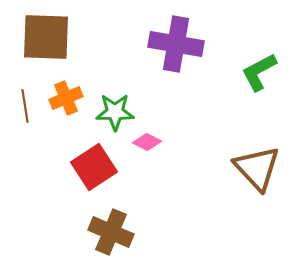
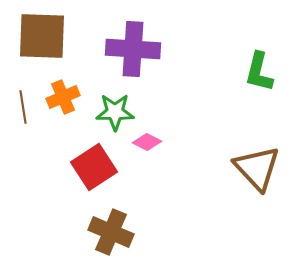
brown square: moved 4 px left, 1 px up
purple cross: moved 43 px left, 5 px down; rotated 6 degrees counterclockwise
green L-shape: rotated 48 degrees counterclockwise
orange cross: moved 3 px left, 1 px up
brown line: moved 2 px left, 1 px down
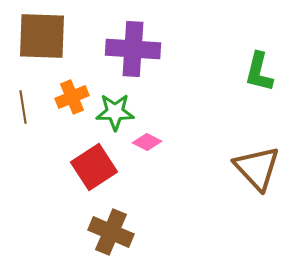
orange cross: moved 9 px right
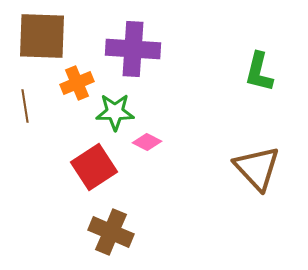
orange cross: moved 5 px right, 14 px up
brown line: moved 2 px right, 1 px up
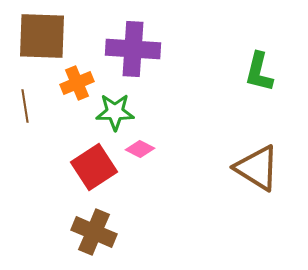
pink diamond: moved 7 px left, 7 px down
brown triangle: rotated 15 degrees counterclockwise
brown cross: moved 17 px left
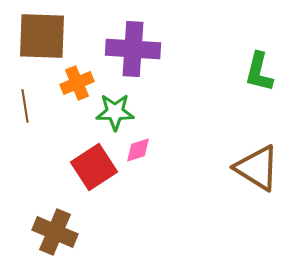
pink diamond: moved 2 px left, 1 px down; rotated 44 degrees counterclockwise
brown cross: moved 39 px left
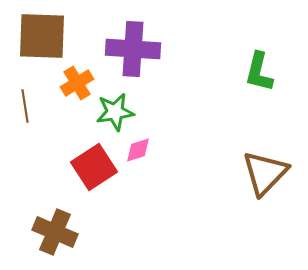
orange cross: rotated 8 degrees counterclockwise
green star: rotated 9 degrees counterclockwise
brown triangle: moved 8 px right, 5 px down; rotated 42 degrees clockwise
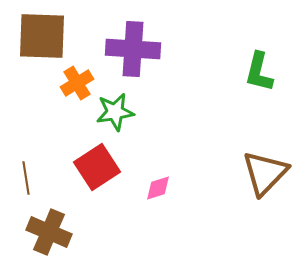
brown line: moved 1 px right, 72 px down
pink diamond: moved 20 px right, 38 px down
red square: moved 3 px right
brown cross: moved 6 px left
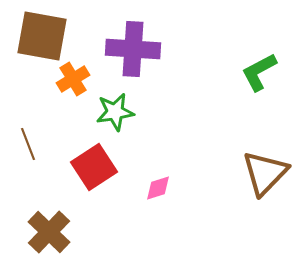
brown square: rotated 8 degrees clockwise
green L-shape: rotated 48 degrees clockwise
orange cross: moved 4 px left, 4 px up
red square: moved 3 px left
brown line: moved 2 px right, 34 px up; rotated 12 degrees counterclockwise
brown cross: rotated 21 degrees clockwise
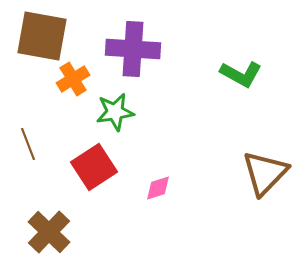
green L-shape: moved 18 px left, 2 px down; rotated 123 degrees counterclockwise
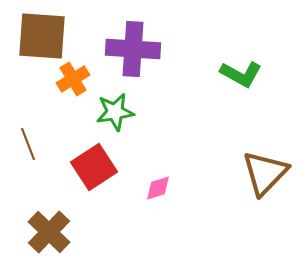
brown square: rotated 6 degrees counterclockwise
